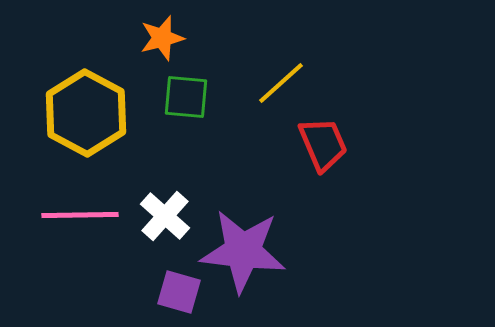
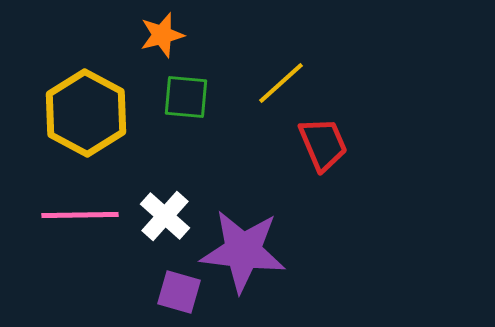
orange star: moved 3 px up
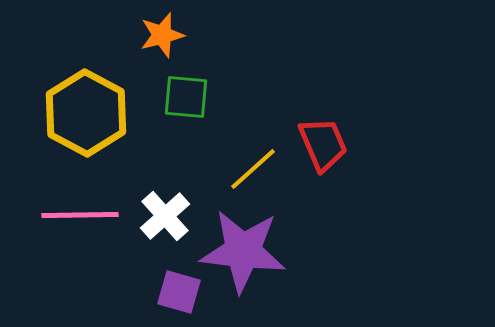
yellow line: moved 28 px left, 86 px down
white cross: rotated 6 degrees clockwise
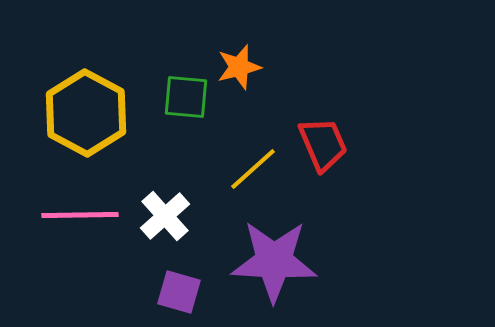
orange star: moved 77 px right, 32 px down
purple star: moved 31 px right, 10 px down; rotated 4 degrees counterclockwise
